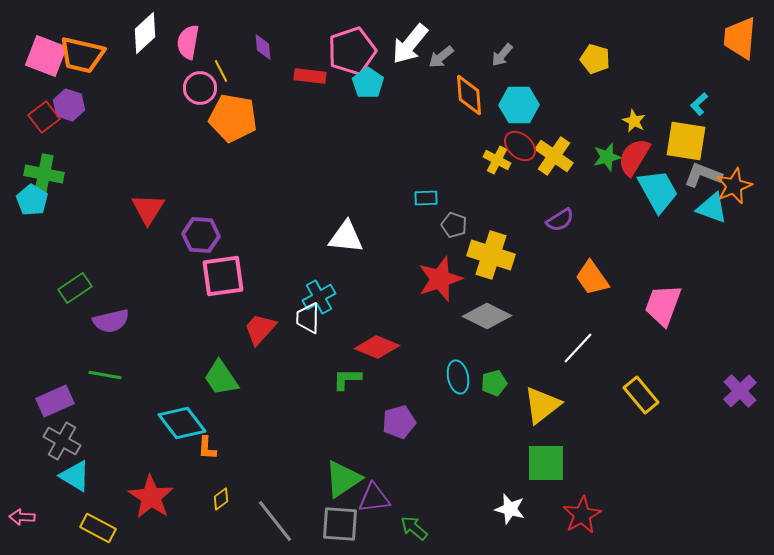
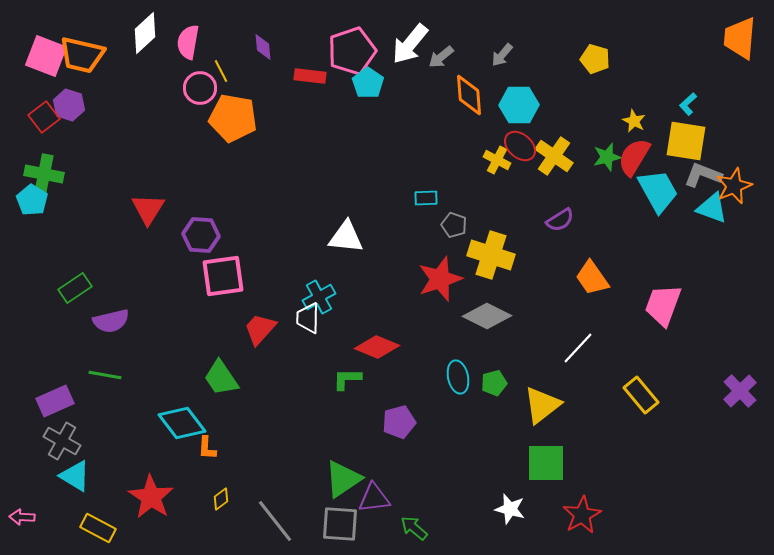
cyan L-shape at (699, 104): moved 11 px left
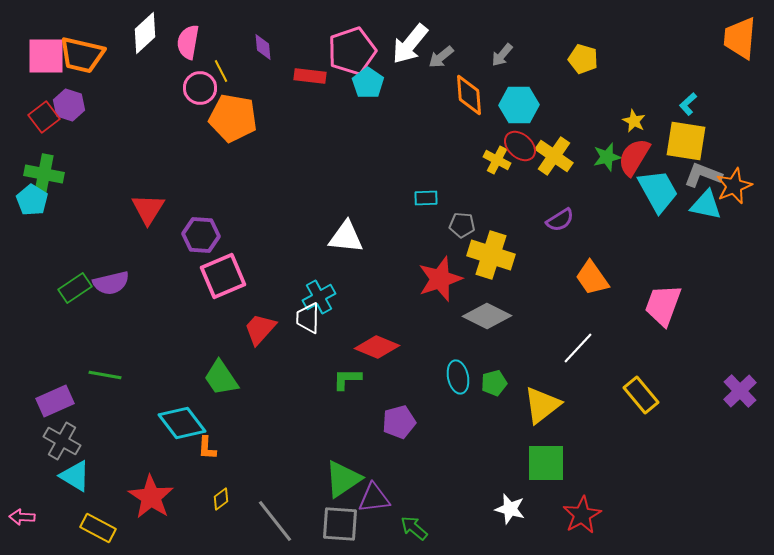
pink square at (46, 56): rotated 21 degrees counterclockwise
yellow pentagon at (595, 59): moved 12 px left
cyan triangle at (712, 208): moved 6 px left, 3 px up; rotated 8 degrees counterclockwise
gray pentagon at (454, 225): moved 8 px right; rotated 15 degrees counterclockwise
pink square at (223, 276): rotated 15 degrees counterclockwise
purple semicircle at (111, 321): moved 38 px up
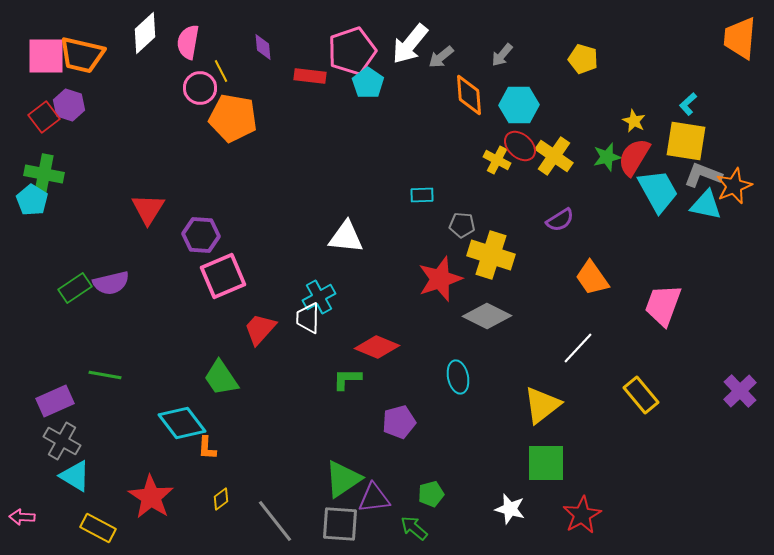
cyan rectangle at (426, 198): moved 4 px left, 3 px up
green pentagon at (494, 383): moved 63 px left, 111 px down
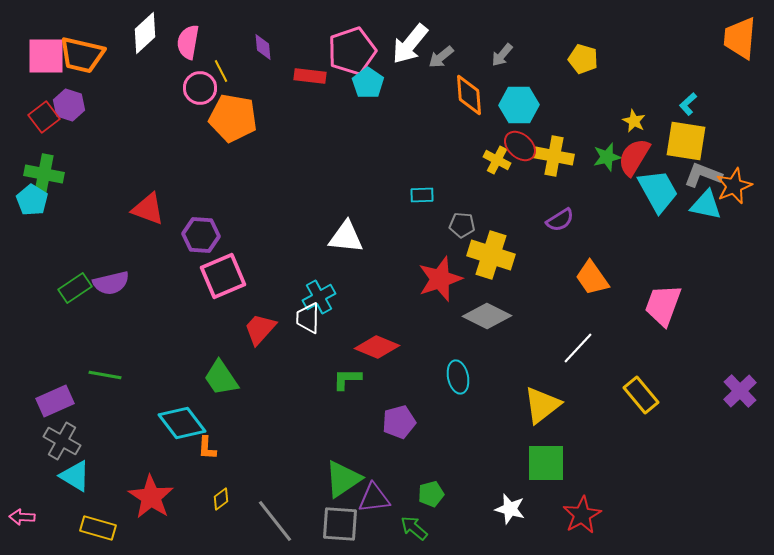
yellow cross at (554, 156): rotated 24 degrees counterclockwise
red triangle at (148, 209): rotated 42 degrees counterclockwise
yellow rectangle at (98, 528): rotated 12 degrees counterclockwise
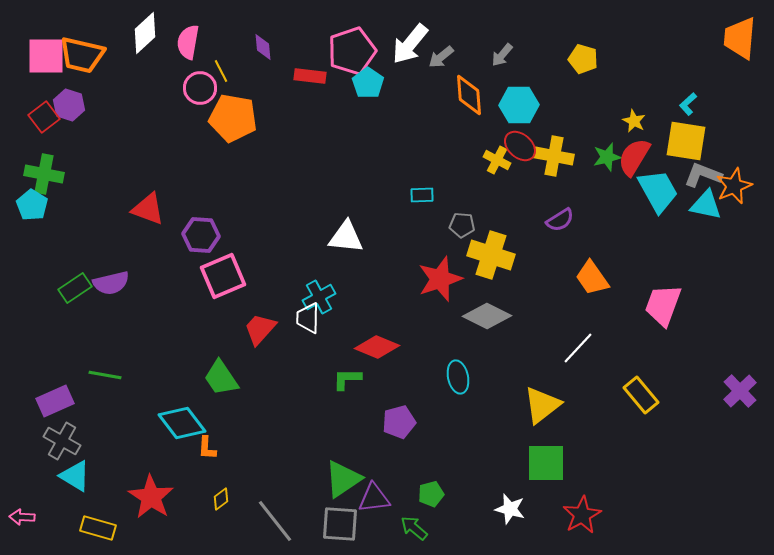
cyan pentagon at (32, 200): moved 5 px down
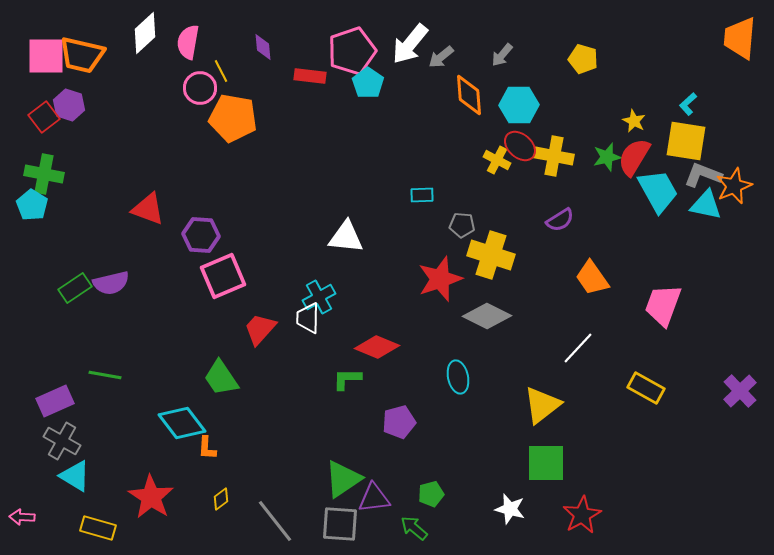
yellow rectangle at (641, 395): moved 5 px right, 7 px up; rotated 21 degrees counterclockwise
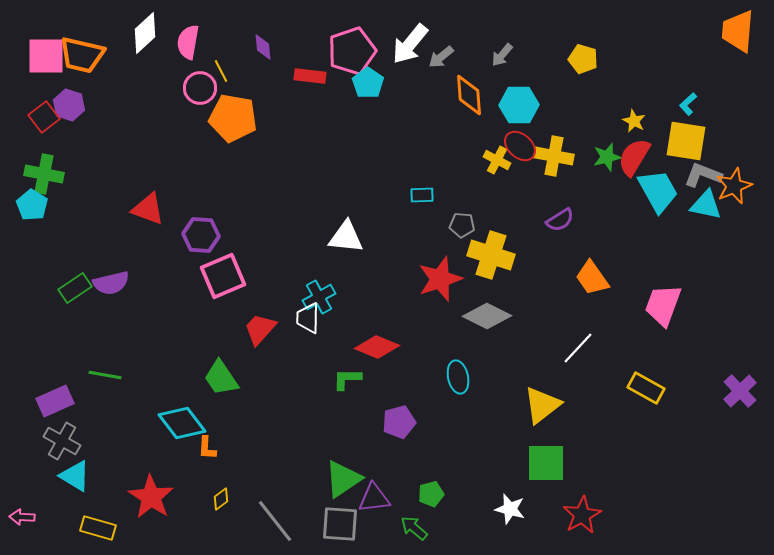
orange trapezoid at (740, 38): moved 2 px left, 7 px up
